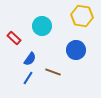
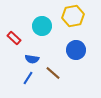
yellow hexagon: moved 9 px left; rotated 20 degrees counterclockwise
blue semicircle: moved 2 px right; rotated 64 degrees clockwise
brown line: moved 1 px down; rotated 21 degrees clockwise
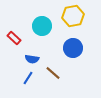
blue circle: moved 3 px left, 2 px up
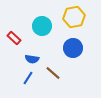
yellow hexagon: moved 1 px right, 1 px down
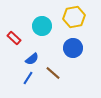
blue semicircle: rotated 48 degrees counterclockwise
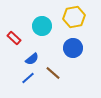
blue line: rotated 16 degrees clockwise
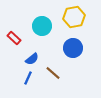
blue line: rotated 24 degrees counterclockwise
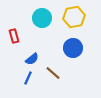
cyan circle: moved 8 px up
red rectangle: moved 2 px up; rotated 32 degrees clockwise
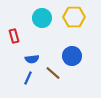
yellow hexagon: rotated 10 degrees clockwise
blue circle: moved 1 px left, 8 px down
blue semicircle: rotated 32 degrees clockwise
